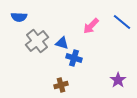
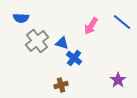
blue semicircle: moved 2 px right, 1 px down
pink arrow: rotated 12 degrees counterclockwise
blue cross: rotated 21 degrees clockwise
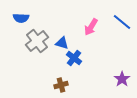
pink arrow: moved 1 px down
purple star: moved 4 px right, 1 px up
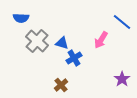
pink arrow: moved 10 px right, 13 px down
gray cross: rotated 10 degrees counterclockwise
blue cross: rotated 21 degrees clockwise
brown cross: rotated 24 degrees counterclockwise
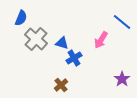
blue semicircle: rotated 70 degrees counterclockwise
gray cross: moved 1 px left, 2 px up
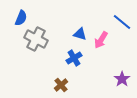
gray cross: rotated 15 degrees counterclockwise
blue triangle: moved 18 px right, 9 px up
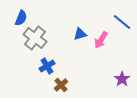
blue triangle: rotated 32 degrees counterclockwise
gray cross: moved 1 px left, 1 px up; rotated 10 degrees clockwise
blue cross: moved 27 px left, 8 px down
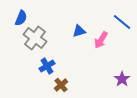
blue triangle: moved 1 px left, 3 px up
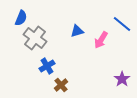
blue line: moved 2 px down
blue triangle: moved 2 px left
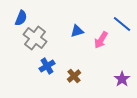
brown cross: moved 13 px right, 9 px up
